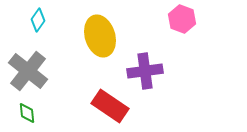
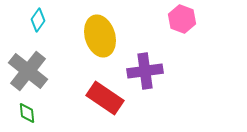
red rectangle: moved 5 px left, 8 px up
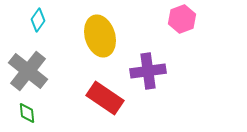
pink hexagon: rotated 20 degrees clockwise
purple cross: moved 3 px right
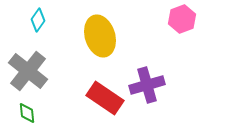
purple cross: moved 1 px left, 14 px down; rotated 8 degrees counterclockwise
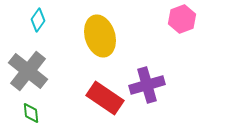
green diamond: moved 4 px right
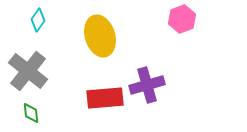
red rectangle: rotated 39 degrees counterclockwise
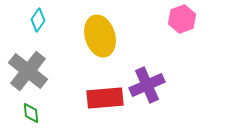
purple cross: rotated 8 degrees counterclockwise
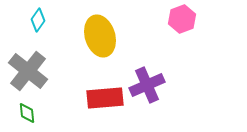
green diamond: moved 4 px left
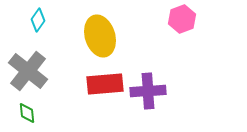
purple cross: moved 1 px right, 6 px down; rotated 20 degrees clockwise
red rectangle: moved 14 px up
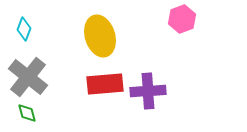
cyan diamond: moved 14 px left, 9 px down; rotated 15 degrees counterclockwise
gray cross: moved 6 px down
green diamond: rotated 10 degrees counterclockwise
